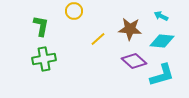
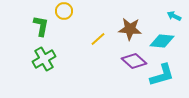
yellow circle: moved 10 px left
cyan arrow: moved 13 px right
green cross: rotated 20 degrees counterclockwise
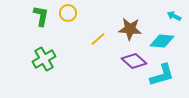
yellow circle: moved 4 px right, 2 px down
green L-shape: moved 10 px up
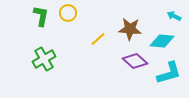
purple diamond: moved 1 px right
cyan L-shape: moved 7 px right, 2 px up
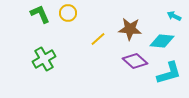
green L-shape: moved 1 px left, 2 px up; rotated 35 degrees counterclockwise
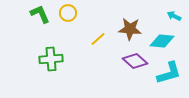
green cross: moved 7 px right; rotated 25 degrees clockwise
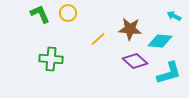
cyan diamond: moved 2 px left
green cross: rotated 10 degrees clockwise
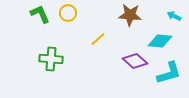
brown star: moved 14 px up
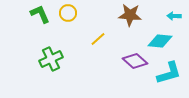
cyan arrow: rotated 24 degrees counterclockwise
green cross: rotated 30 degrees counterclockwise
